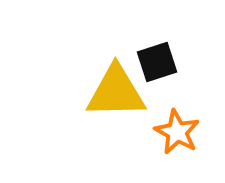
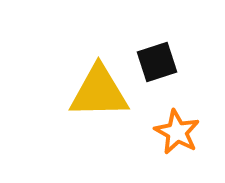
yellow triangle: moved 17 px left
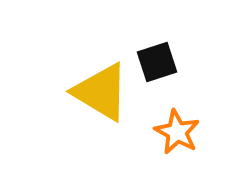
yellow triangle: moved 2 px right; rotated 32 degrees clockwise
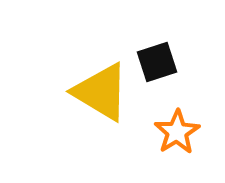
orange star: rotated 12 degrees clockwise
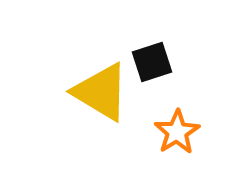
black square: moved 5 px left
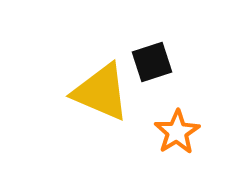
yellow triangle: rotated 8 degrees counterclockwise
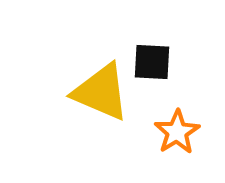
black square: rotated 21 degrees clockwise
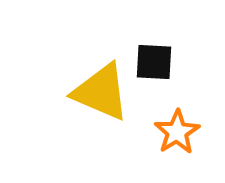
black square: moved 2 px right
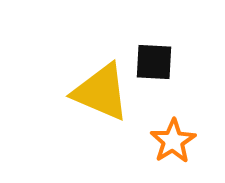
orange star: moved 4 px left, 9 px down
